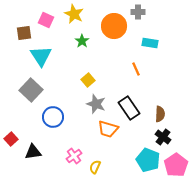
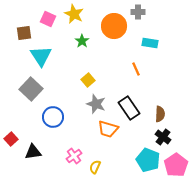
pink square: moved 2 px right, 1 px up
gray square: moved 1 px up
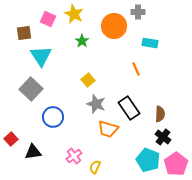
pink pentagon: moved 1 px up
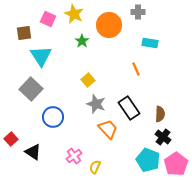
orange circle: moved 5 px left, 1 px up
orange trapezoid: rotated 150 degrees counterclockwise
black triangle: rotated 42 degrees clockwise
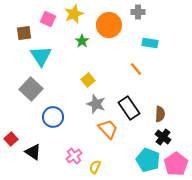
yellow star: rotated 24 degrees clockwise
orange line: rotated 16 degrees counterclockwise
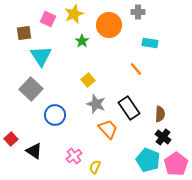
blue circle: moved 2 px right, 2 px up
black triangle: moved 1 px right, 1 px up
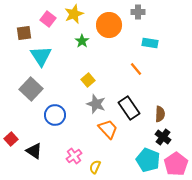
pink square: rotated 14 degrees clockwise
